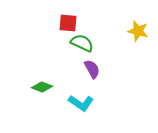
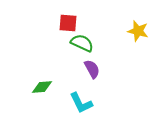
green diamond: rotated 25 degrees counterclockwise
cyan L-shape: rotated 30 degrees clockwise
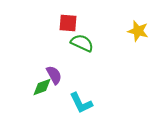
purple semicircle: moved 38 px left, 6 px down
green diamond: rotated 15 degrees counterclockwise
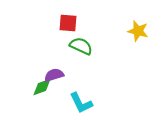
green semicircle: moved 1 px left, 3 px down
purple semicircle: rotated 78 degrees counterclockwise
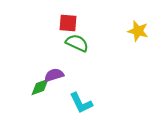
green semicircle: moved 4 px left, 3 px up
green diamond: moved 2 px left
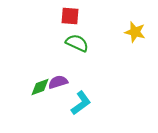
red square: moved 2 px right, 7 px up
yellow star: moved 3 px left, 1 px down
purple semicircle: moved 4 px right, 7 px down
cyan L-shape: rotated 100 degrees counterclockwise
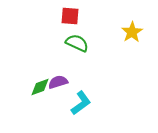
yellow star: moved 3 px left; rotated 25 degrees clockwise
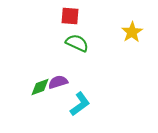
cyan L-shape: moved 1 px left, 1 px down
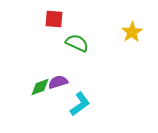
red square: moved 16 px left, 3 px down
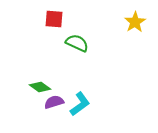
yellow star: moved 3 px right, 10 px up
purple semicircle: moved 4 px left, 20 px down
green diamond: rotated 55 degrees clockwise
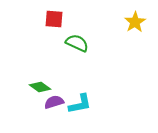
cyan L-shape: rotated 25 degrees clockwise
